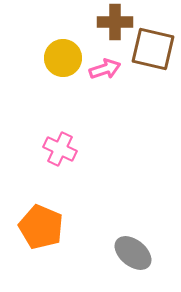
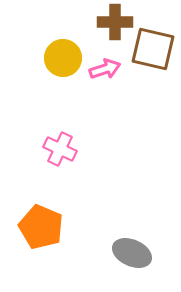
gray ellipse: moved 1 px left; rotated 15 degrees counterclockwise
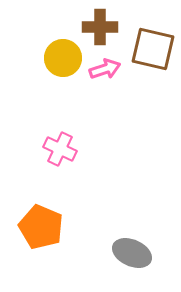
brown cross: moved 15 px left, 5 px down
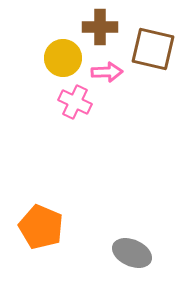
pink arrow: moved 2 px right, 3 px down; rotated 16 degrees clockwise
pink cross: moved 15 px right, 47 px up
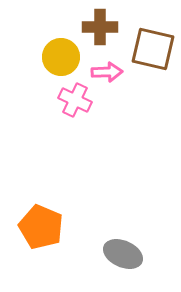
yellow circle: moved 2 px left, 1 px up
pink cross: moved 2 px up
gray ellipse: moved 9 px left, 1 px down
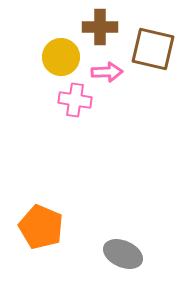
pink cross: rotated 16 degrees counterclockwise
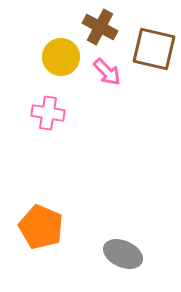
brown cross: rotated 28 degrees clockwise
brown square: moved 1 px right
pink arrow: rotated 48 degrees clockwise
pink cross: moved 27 px left, 13 px down
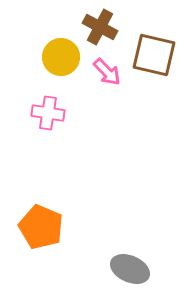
brown square: moved 6 px down
gray ellipse: moved 7 px right, 15 px down
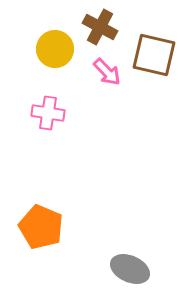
yellow circle: moved 6 px left, 8 px up
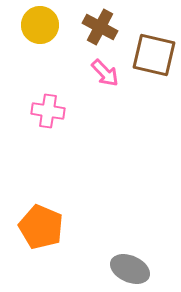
yellow circle: moved 15 px left, 24 px up
pink arrow: moved 2 px left, 1 px down
pink cross: moved 2 px up
